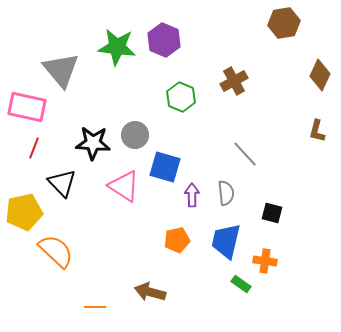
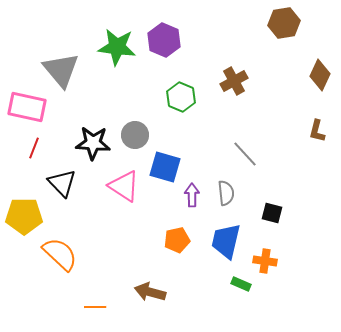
yellow pentagon: moved 4 px down; rotated 12 degrees clockwise
orange semicircle: moved 4 px right, 3 px down
green rectangle: rotated 12 degrees counterclockwise
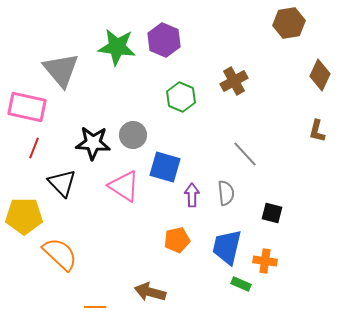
brown hexagon: moved 5 px right
gray circle: moved 2 px left
blue trapezoid: moved 1 px right, 6 px down
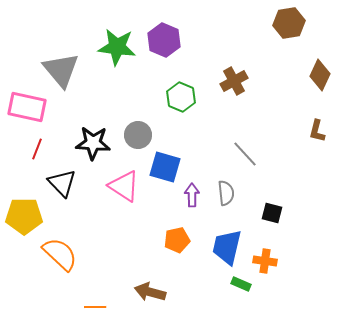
gray circle: moved 5 px right
red line: moved 3 px right, 1 px down
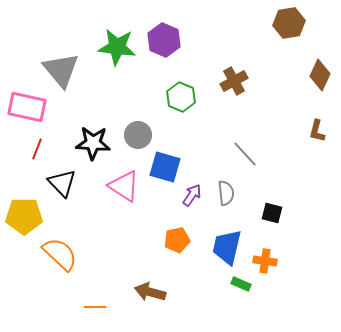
purple arrow: rotated 35 degrees clockwise
